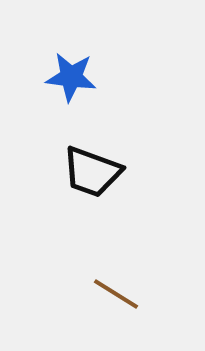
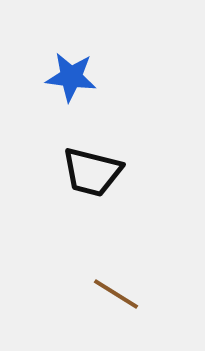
black trapezoid: rotated 6 degrees counterclockwise
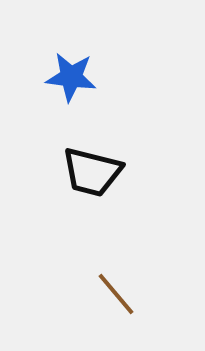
brown line: rotated 18 degrees clockwise
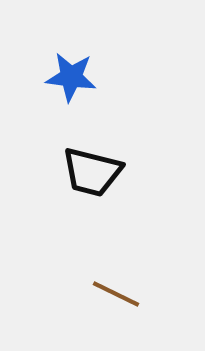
brown line: rotated 24 degrees counterclockwise
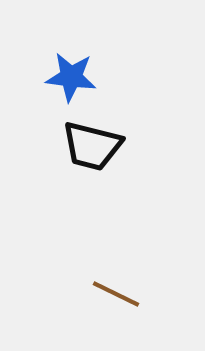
black trapezoid: moved 26 px up
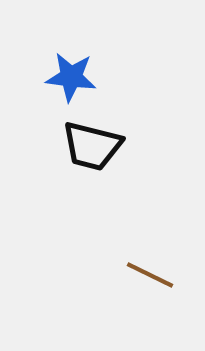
brown line: moved 34 px right, 19 px up
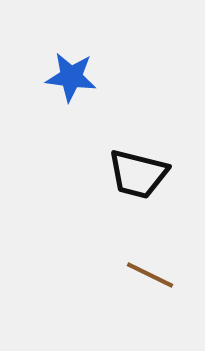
black trapezoid: moved 46 px right, 28 px down
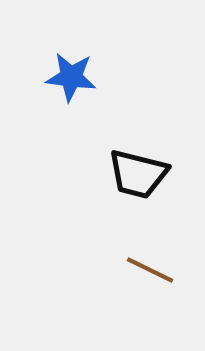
brown line: moved 5 px up
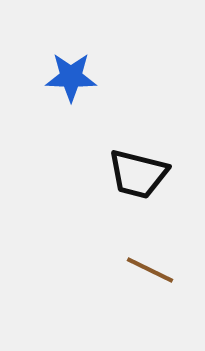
blue star: rotated 6 degrees counterclockwise
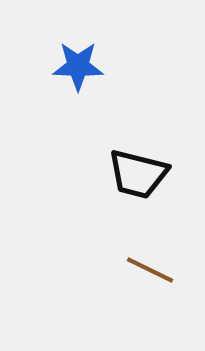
blue star: moved 7 px right, 11 px up
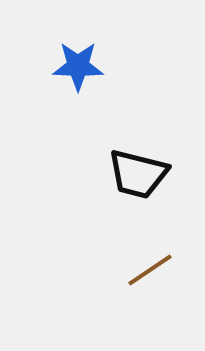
brown line: rotated 60 degrees counterclockwise
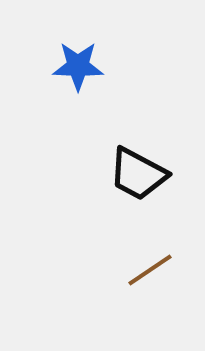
black trapezoid: rotated 14 degrees clockwise
